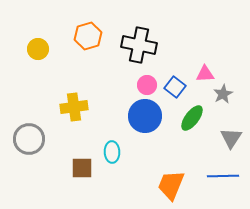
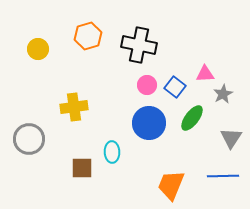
blue circle: moved 4 px right, 7 px down
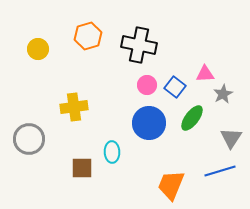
blue line: moved 3 px left, 5 px up; rotated 16 degrees counterclockwise
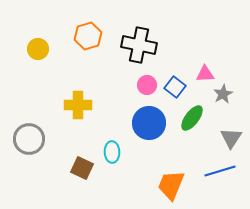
yellow cross: moved 4 px right, 2 px up; rotated 8 degrees clockwise
brown square: rotated 25 degrees clockwise
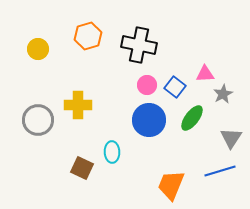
blue circle: moved 3 px up
gray circle: moved 9 px right, 19 px up
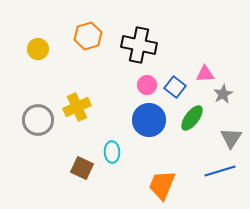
yellow cross: moved 1 px left, 2 px down; rotated 24 degrees counterclockwise
orange trapezoid: moved 9 px left
